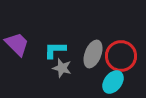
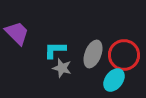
purple trapezoid: moved 11 px up
red circle: moved 3 px right, 1 px up
cyan ellipse: moved 1 px right, 2 px up
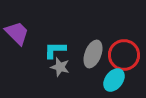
gray star: moved 2 px left, 1 px up
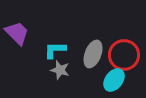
gray star: moved 3 px down
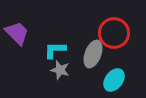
red circle: moved 10 px left, 22 px up
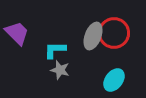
gray ellipse: moved 18 px up
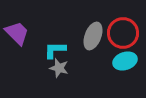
red circle: moved 9 px right
gray star: moved 1 px left, 2 px up
cyan ellipse: moved 11 px right, 19 px up; rotated 35 degrees clockwise
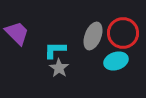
cyan ellipse: moved 9 px left
gray star: rotated 18 degrees clockwise
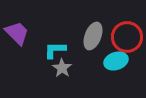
red circle: moved 4 px right, 4 px down
gray star: moved 3 px right
